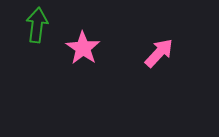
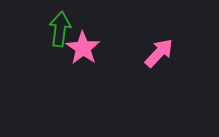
green arrow: moved 23 px right, 4 px down
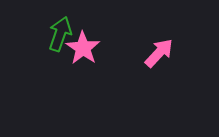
green arrow: moved 5 px down; rotated 12 degrees clockwise
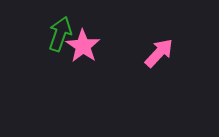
pink star: moved 2 px up
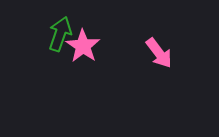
pink arrow: rotated 100 degrees clockwise
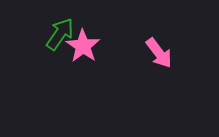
green arrow: rotated 16 degrees clockwise
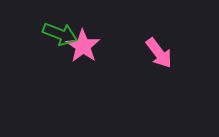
green arrow: rotated 76 degrees clockwise
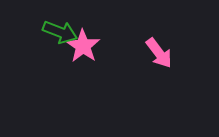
green arrow: moved 2 px up
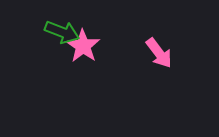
green arrow: moved 2 px right
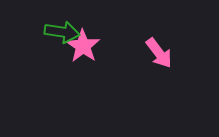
green arrow: rotated 12 degrees counterclockwise
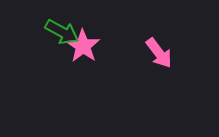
green arrow: rotated 20 degrees clockwise
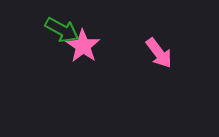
green arrow: moved 2 px up
